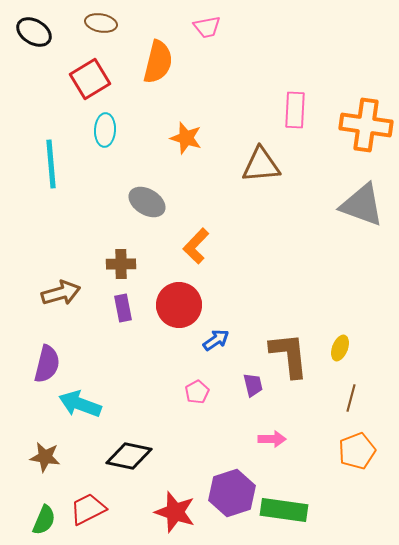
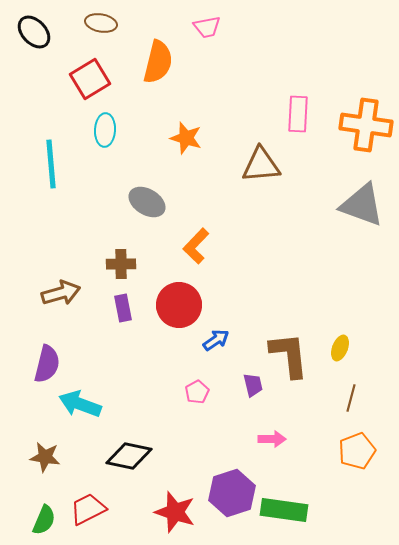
black ellipse: rotated 16 degrees clockwise
pink rectangle: moved 3 px right, 4 px down
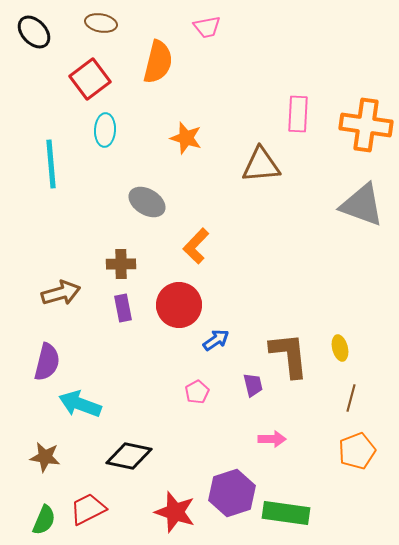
red square: rotated 6 degrees counterclockwise
yellow ellipse: rotated 35 degrees counterclockwise
purple semicircle: moved 2 px up
green rectangle: moved 2 px right, 3 px down
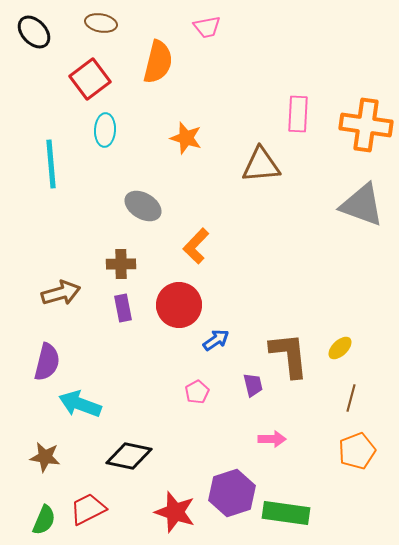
gray ellipse: moved 4 px left, 4 px down
yellow ellipse: rotated 60 degrees clockwise
